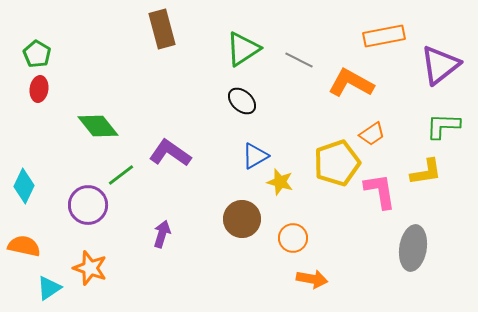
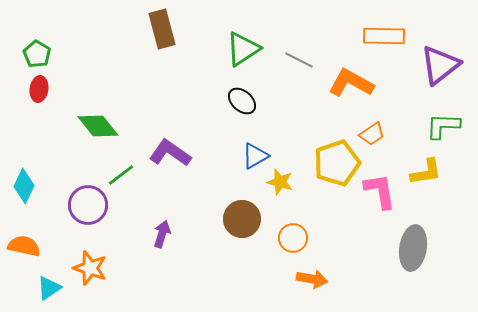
orange rectangle: rotated 12 degrees clockwise
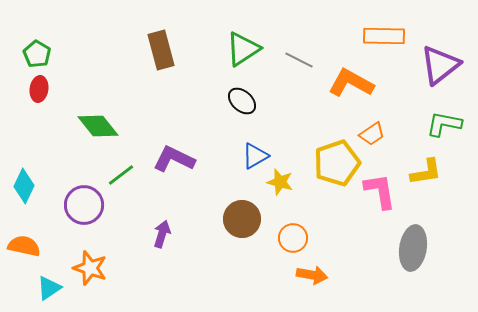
brown rectangle: moved 1 px left, 21 px down
green L-shape: moved 1 px right, 2 px up; rotated 9 degrees clockwise
purple L-shape: moved 4 px right, 6 px down; rotated 9 degrees counterclockwise
purple circle: moved 4 px left
orange arrow: moved 4 px up
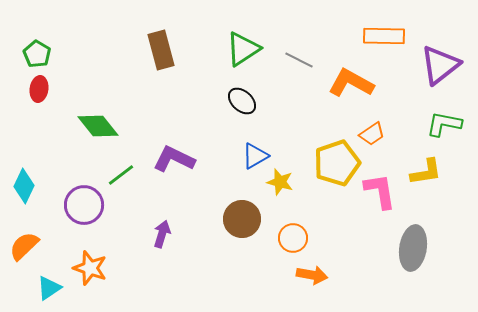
orange semicircle: rotated 56 degrees counterclockwise
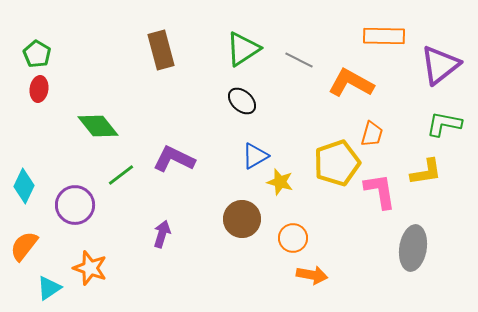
orange trapezoid: rotated 40 degrees counterclockwise
purple circle: moved 9 px left
orange semicircle: rotated 8 degrees counterclockwise
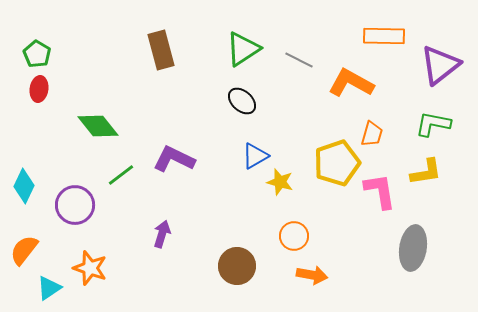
green L-shape: moved 11 px left
brown circle: moved 5 px left, 47 px down
orange circle: moved 1 px right, 2 px up
orange semicircle: moved 4 px down
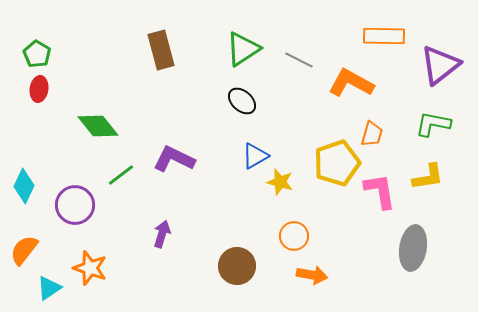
yellow L-shape: moved 2 px right, 5 px down
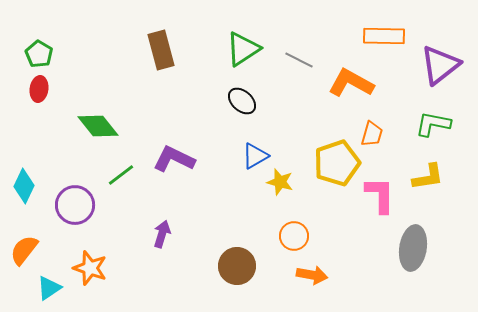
green pentagon: moved 2 px right
pink L-shape: moved 4 px down; rotated 9 degrees clockwise
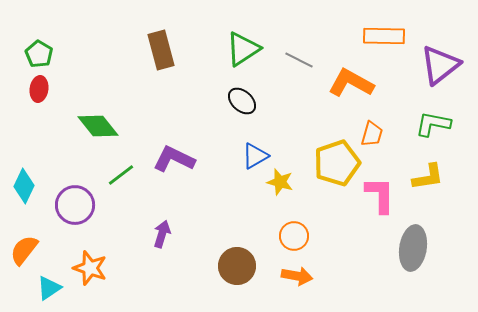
orange arrow: moved 15 px left, 1 px down
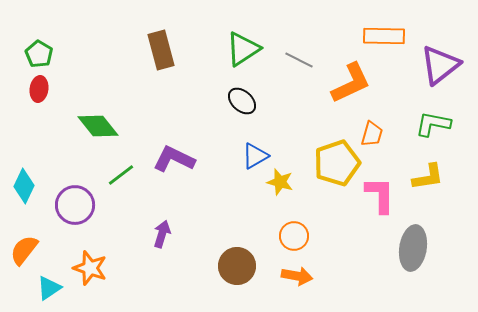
orange L-shape: rotated 126 degrees clockwise
